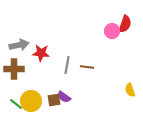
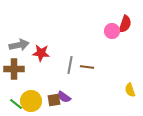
gray line: moved 3 px right
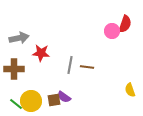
gray arrow: moved 7 px up
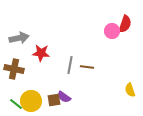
brown cross: rotated 12 degrees clockwise
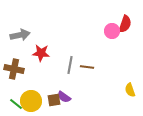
gray arrow: moved 1 px right, 3 px up
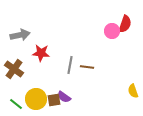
brown cross: rotated 24 degrees clockwise
yellow semicircle: moved 3 px right, 1 px down
yellow circle: moved 5 px right, 2 px up
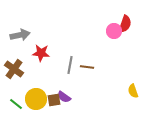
pink circle: moved 2 px right
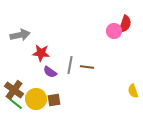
brown cross: moved 21 px down
purple semicircle: moved 14 px left, 25 px up
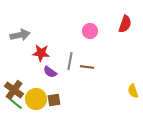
pink circle: moved 24 px left
gray line: moved 4 px up
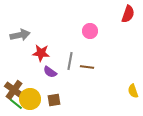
red semicircle: moved 3 px right, 10 px up
yellow circle: moved 6 px left
